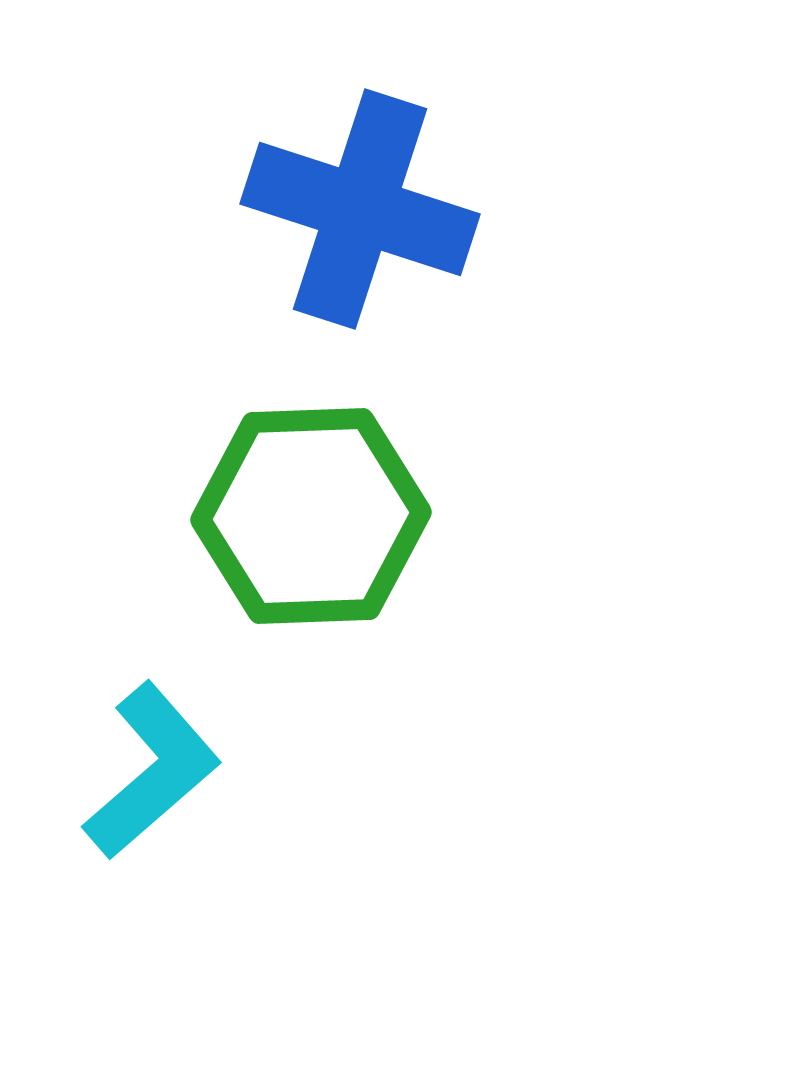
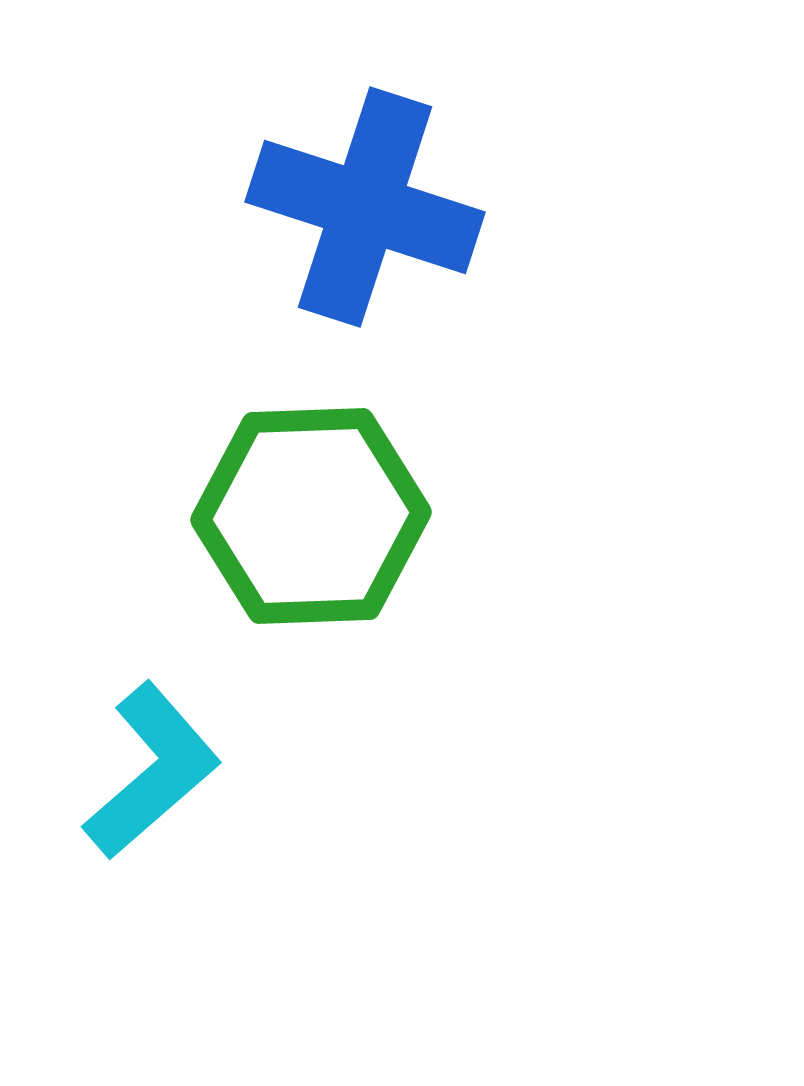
blue cross: moved 5 px right, 2 px up
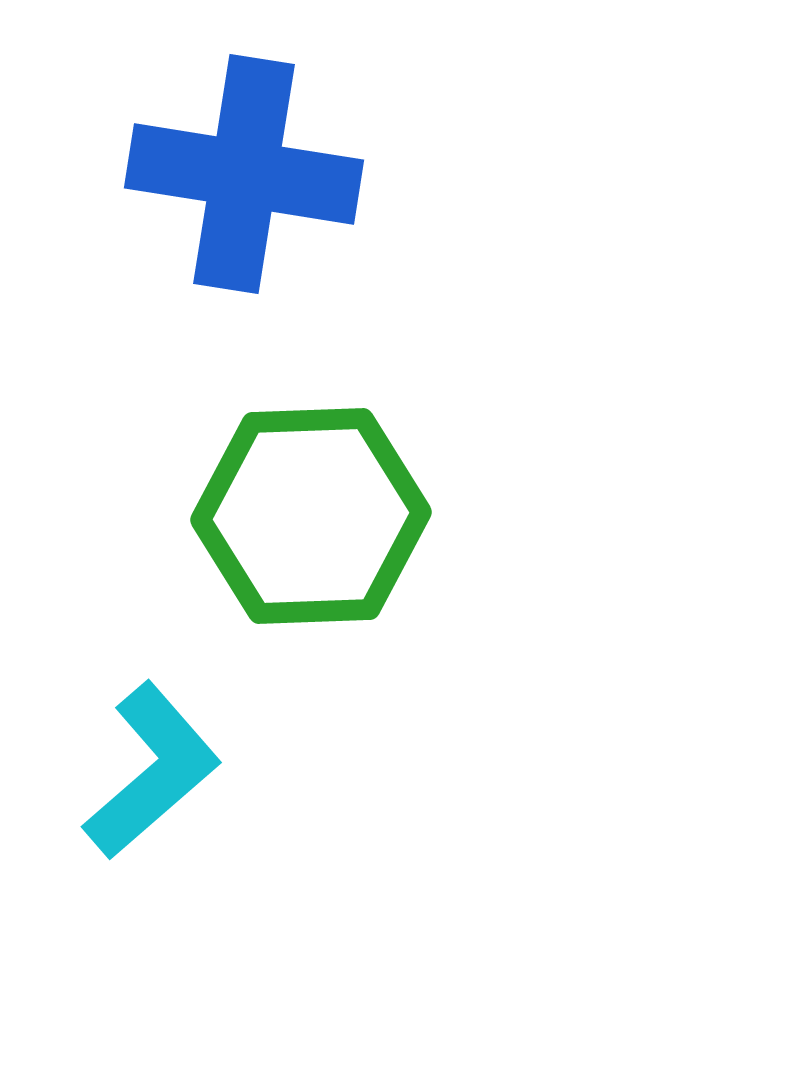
blue cross: moved 121 px left, 33 px up; rotated 9 degrees counterclockwise
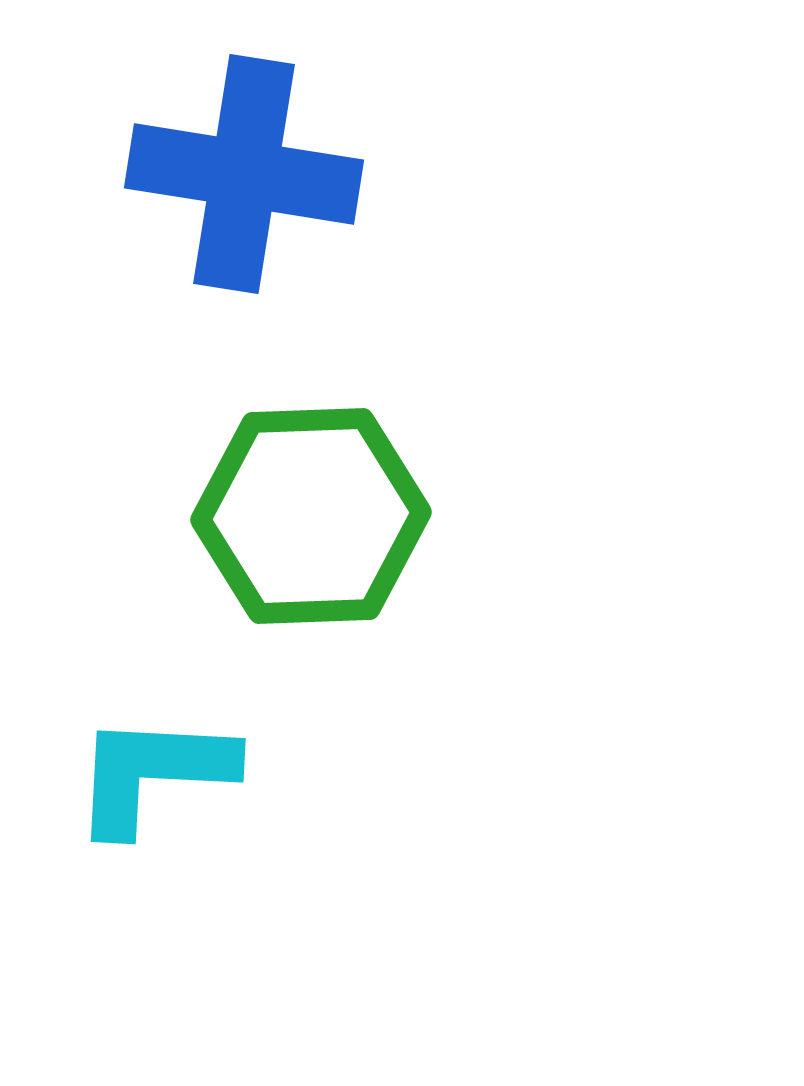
cyan L-shape: moved 1 px right, 2 px down; rotated 136 degrees counterclockwise
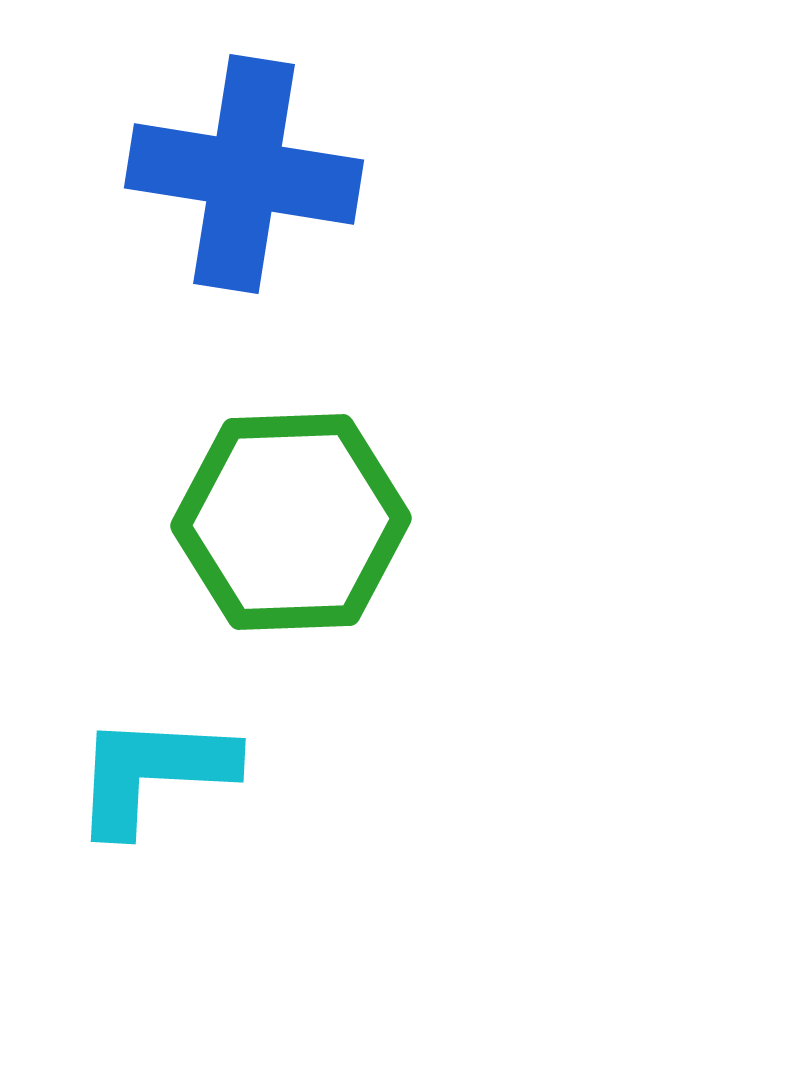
green hexagon: moved 20 px left, 6 px down
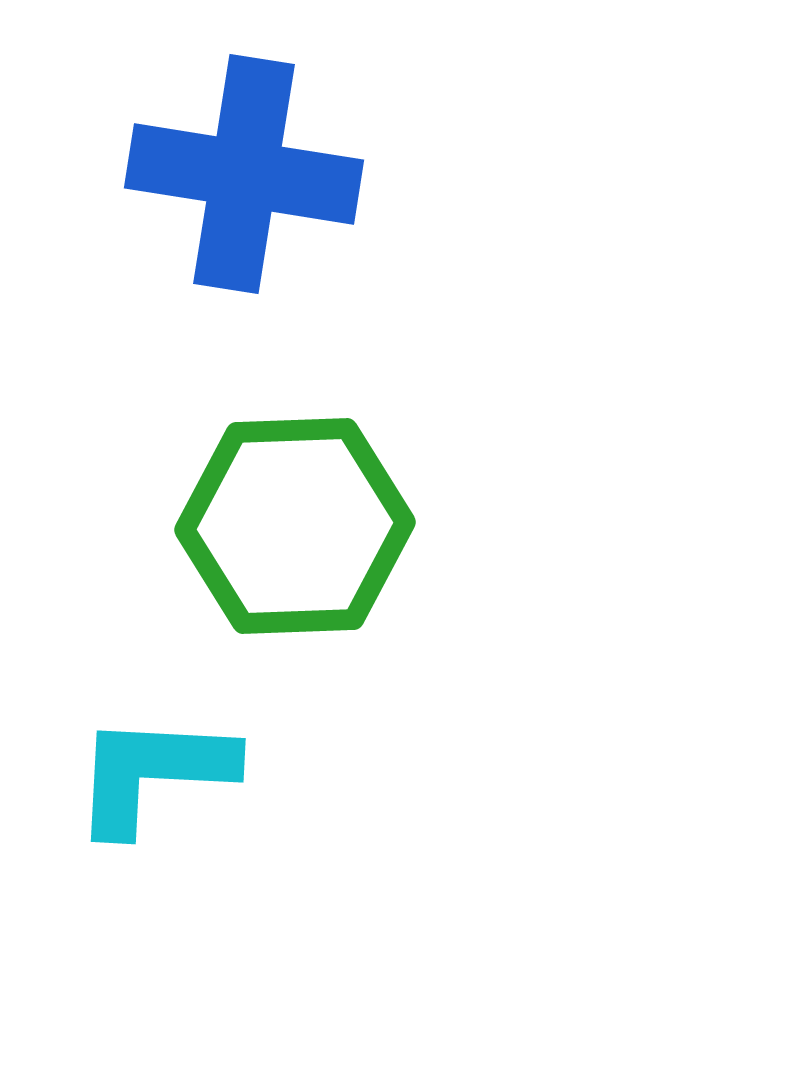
green hexagon: moved 4 px right, 4 px down
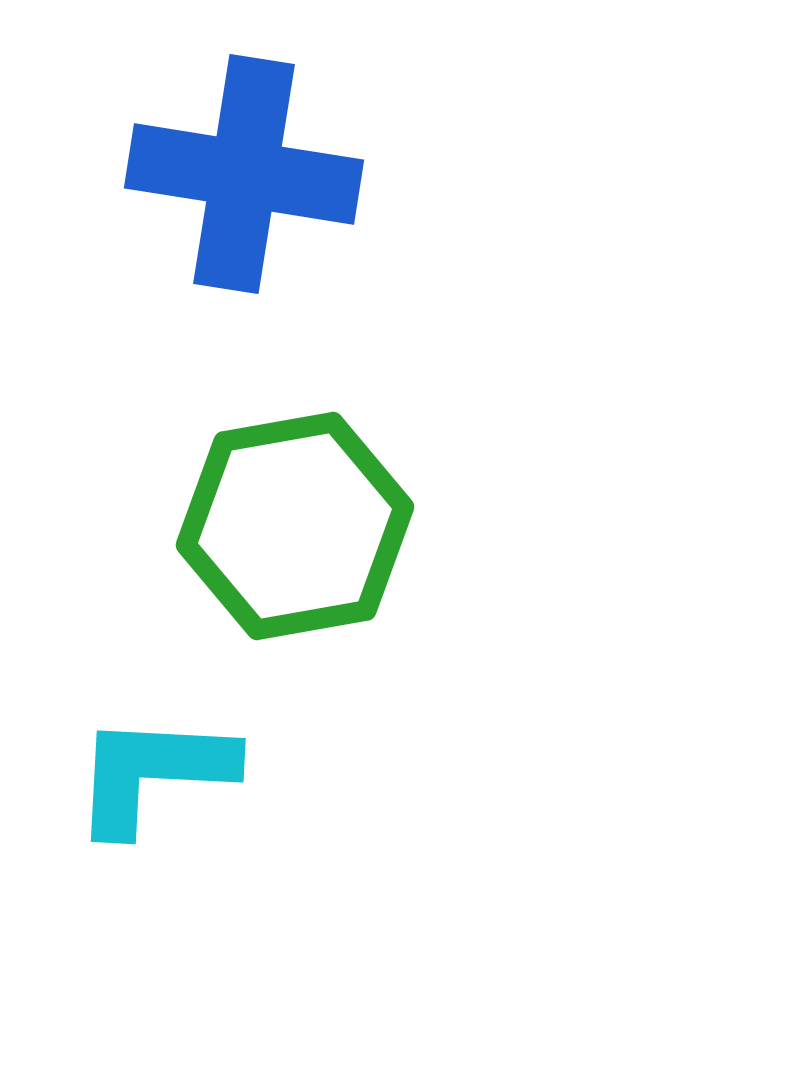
green hexagon: rotated 8 degrees counterclockwise
